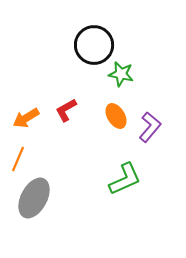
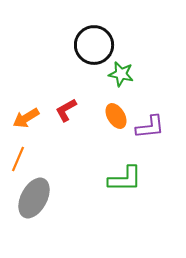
purple L-shape: rotated 44 degrees clockwise
green L-shape: rotated 24 degrees clockwise
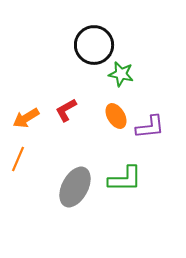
gray ellipse: moved 41 px right, 11 px up
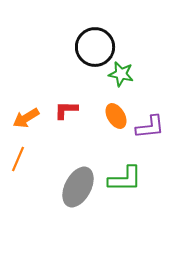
black circle: moved 1 px right, 2 px down
red L-shape: rotated 30 degrees clockwise
gray ellipse: moved 3 px right
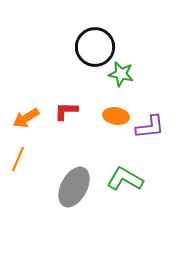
red L-shape: moved 1 px down
orange ellipse: rotated 50 degrees counterclockwise
green L-shape: rotated 150 degrees counterclockwise
gray ellipse: moved 4 px left
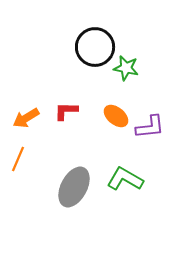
green star: moved 5 px right, 6 px up
orange ellipse: rotated 30 degrees clockwise
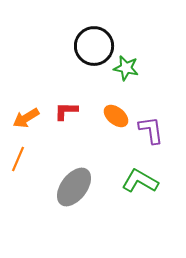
black circle: moved 1 px left, 1 px up
purple L-shape: moved 1 px right, 3 px down; rotated 92 degrees counterclockwise
green L-shape: moved 15 px right, 2 px down
gray ellipse: rotated 9 degrees clockwise
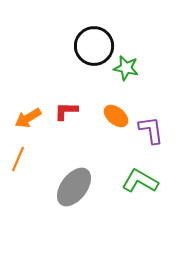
orange arrow: moved 2 px right
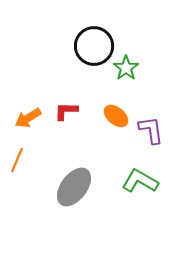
green star: rotated 25 degrees clockwise
orange line: moved 1 px left, 1 px down
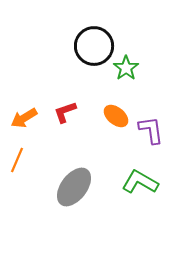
red L-shape: moved 1 px left, 1 px down; rotated 20 degrees counterclockwise
orange arrow: moved 4 px left
green L-shape: moved 1 px down
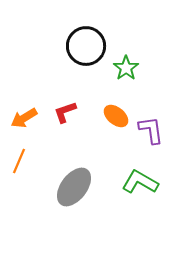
black circle: moved 8 px left
orange line: moved 2 px right, 1 px down
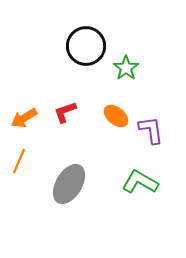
gray ellipse: moved 5 px left, 3 px up; rotated 6 degrees counterclockwise
